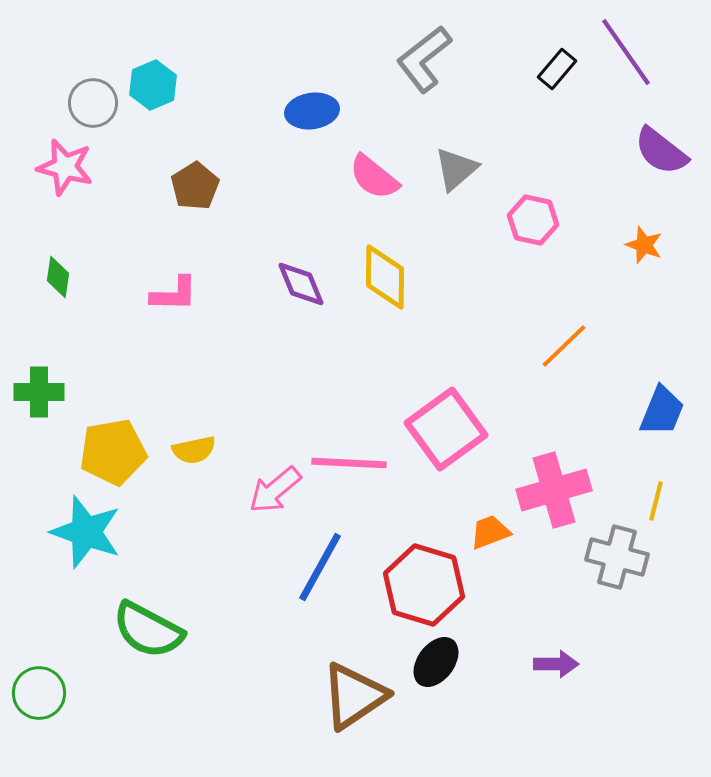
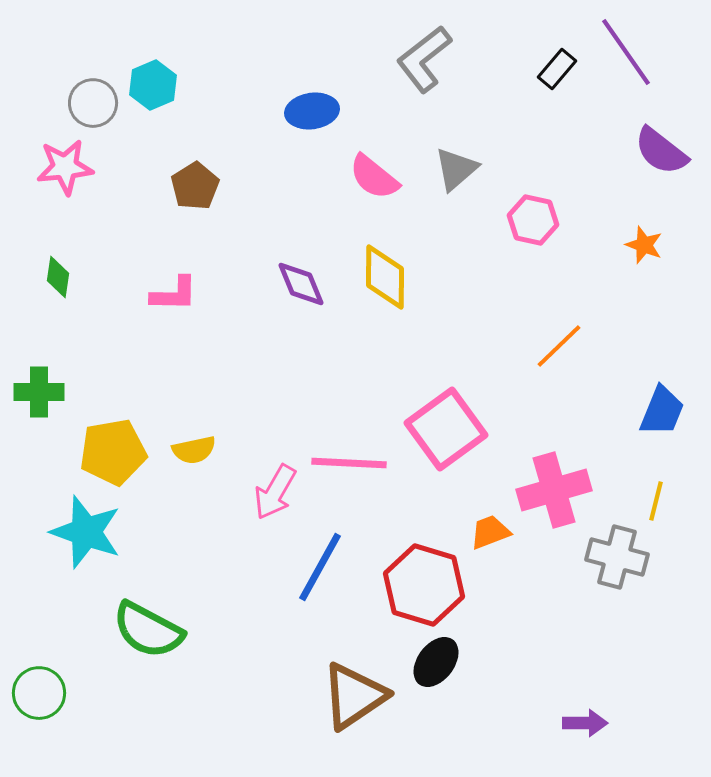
pink star: rotated 20 degrees counterclockwise
orange line: moved 5 px left
pink arrow: moved 2 px down; rotated 20 degrees counterclockwise
purple arrow: moved 29 px right, 59 px down
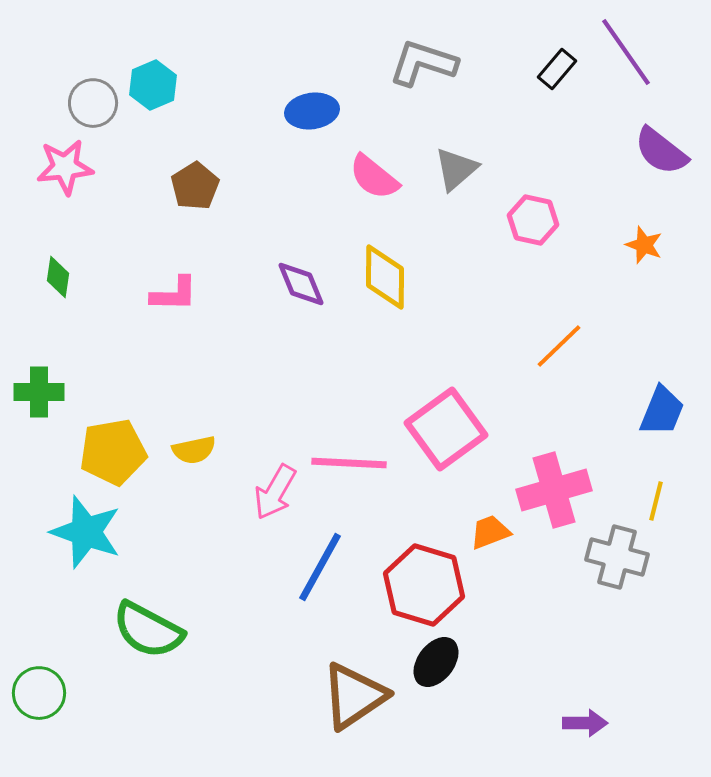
gray L-shape: moved 1 px left, 4 px down; rotated 56 degrees clockwise
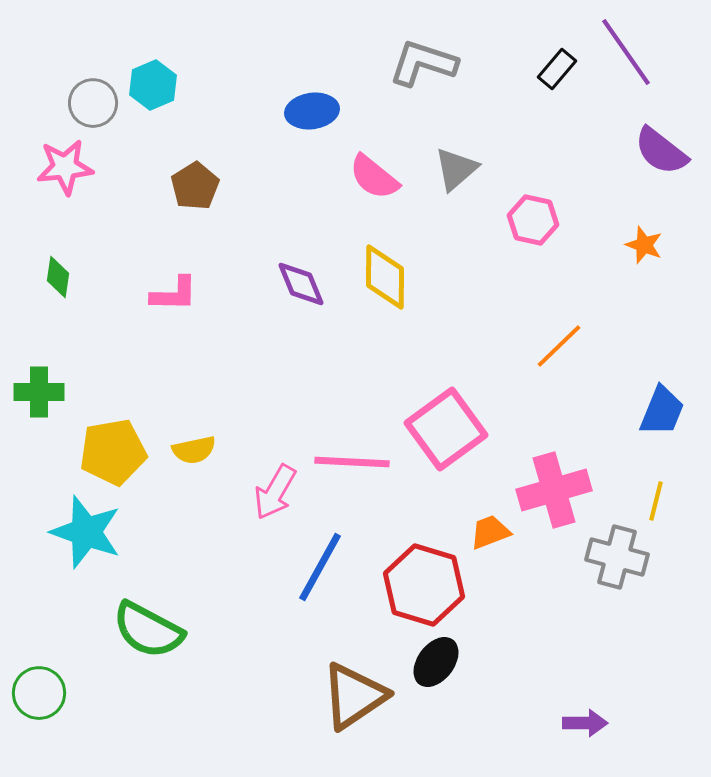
pink line: moved 3 px right, 1 px up
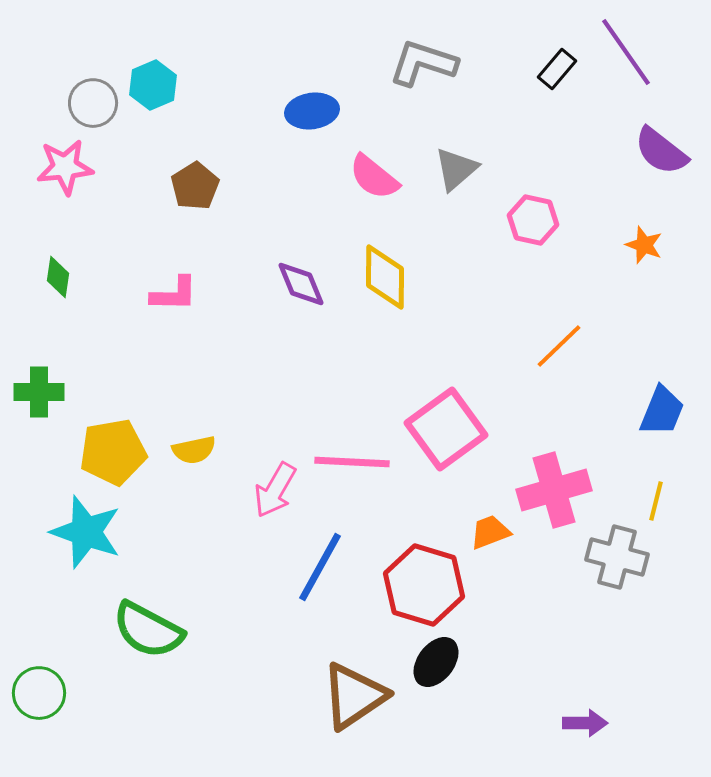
pink arrow: moved 2 px up
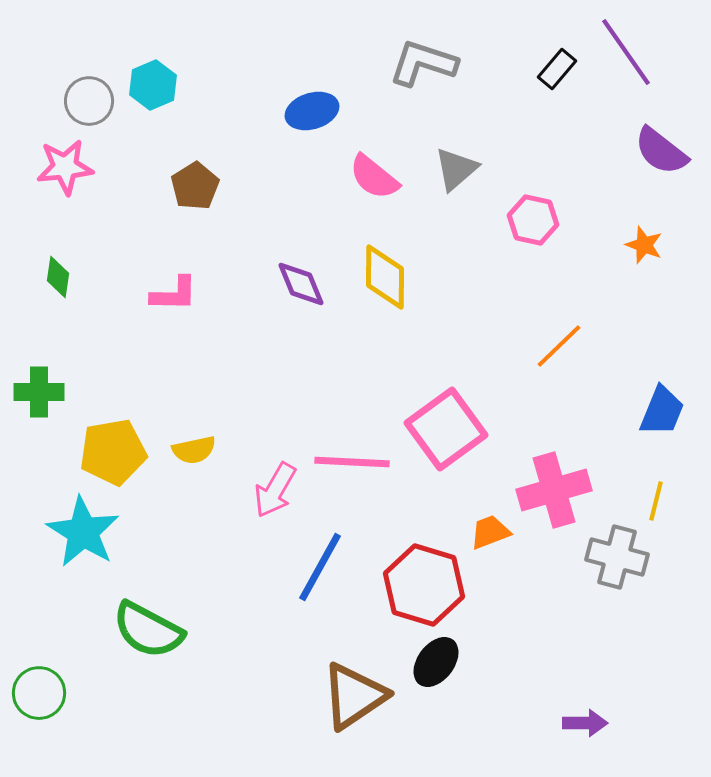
gray circle: moved 4 px left, 2 px up
blue ellipse: rotated 9 degrees counterclockwise
cyan star: moved 3 px left; rotated 12 degrees clockwise
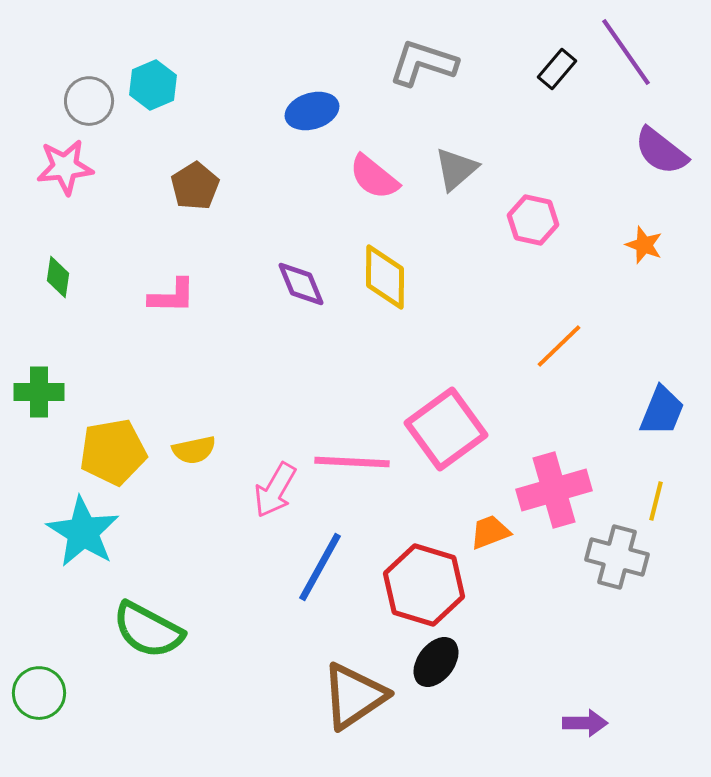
pink L-shape: moved 2 px left, 2 px down
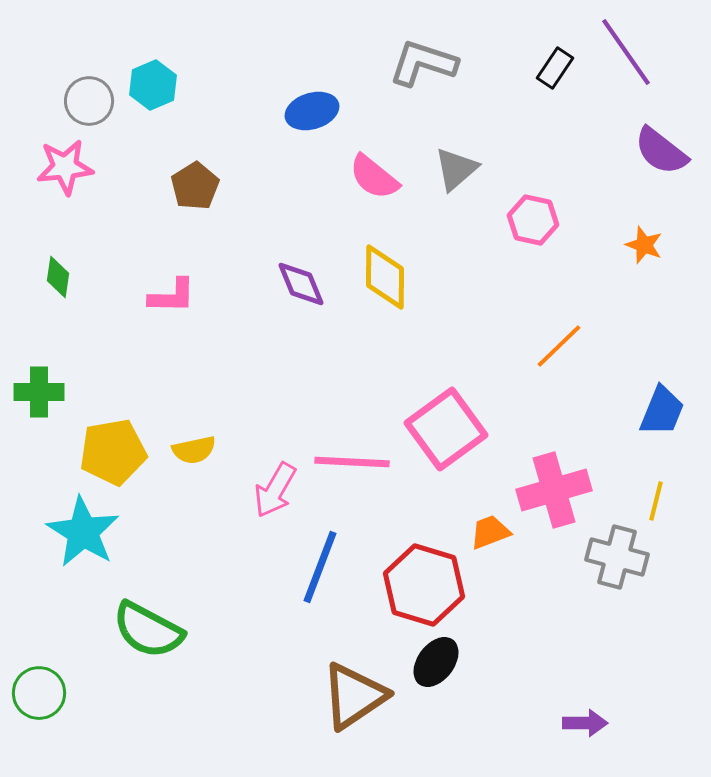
black rectangle: moved 2 px left, 1 px up; rotated 6 degrees counterclockwise
blue line: rotated 8 degrees counterclockwise
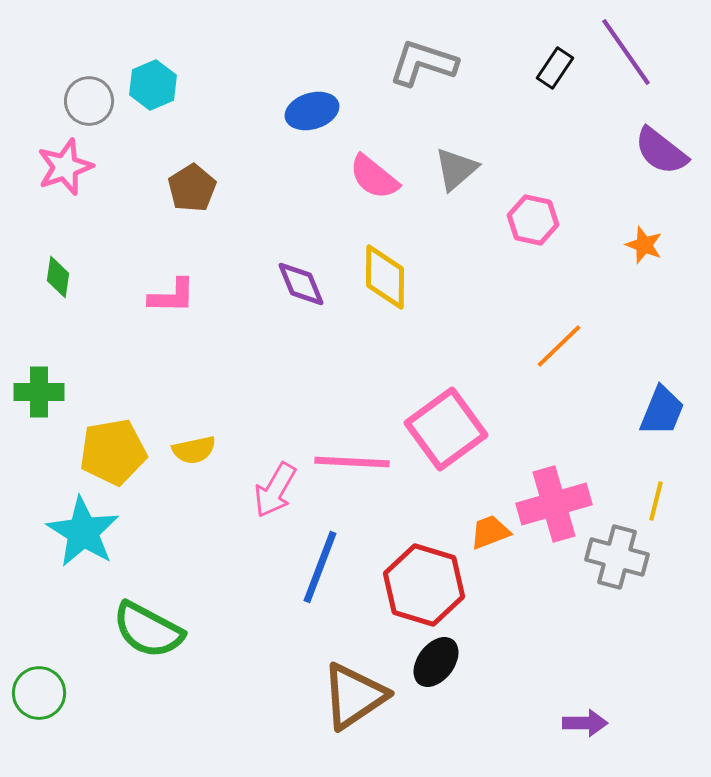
pink star: rotated 14 degrees counterclockwise
brown pentagon: moved 3 px left, 2 px down
pink cross: moved 14 px down
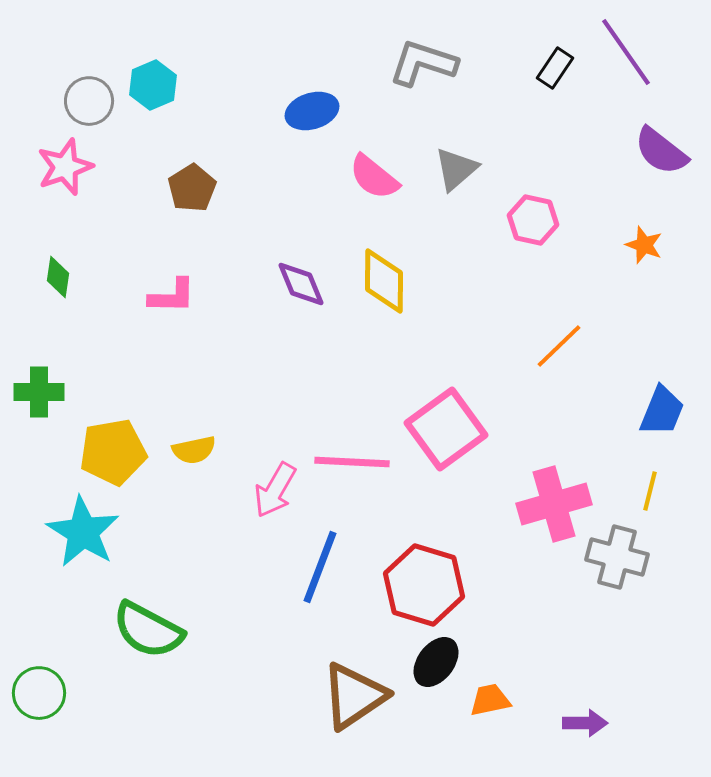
yellow diamond: moved 1 px left, 4 px down
yellow line: moved 6 px left, 10 px up
orange trapezoid: moved 168 px down; rotated 9 degrees clockwise
